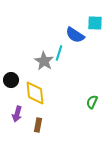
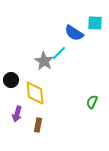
blue semicircle: moved 1 px left, 2 px up
cyan line: rotated 28 degrees clockwise
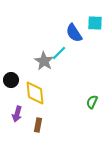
blue semicircle: rotated 24 degrees clockwise
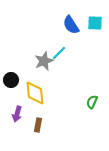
blue semicircle: moved 3 px left, 8 px up
gray star: rotated 18 degrees clockwise
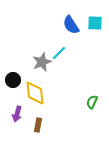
gray star: moved 2 px left, 1 px down
black circle: moved 2 px right
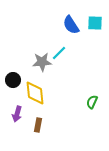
gray star: rotated 18 degrees clockwise
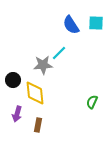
cyan square: moved 1 px right
gray star: moved 1 px right, 3 px down
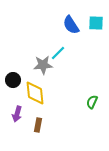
cyan line: moved 1 px left
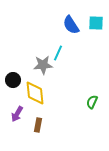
cyan line: rotated 21 degrees counterclockwise
purple arrow: rotated 14 degrees clockwise
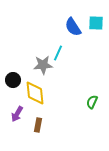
blue semicircle: moved 2 px right, 2 px down
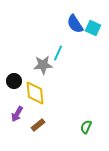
cyan square: moved 3 px left, 5 px down; rotated 21 degrees clockwise
blue semicircle: moved 2 px right, 3 px up
black circle: moved 1 px right, 1 px down
green semicircle: moved 6 px left, 25 px down
brown rectangle: rotated 40 degrees clockwise
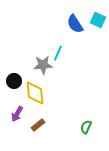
cyan square: moved 5 px right, 8 px up
